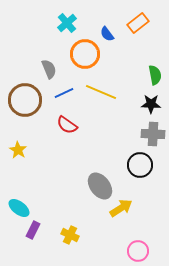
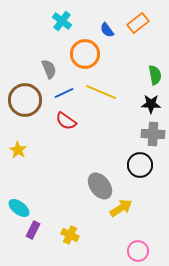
cyan cross: moved 5 px left, 2 px up; rotated 12 degrees counterclockwise
blue semicircle: moved 4 px up
red semicircle: moved 1 px left, 4 px up
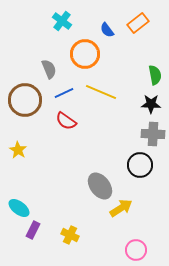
pink circle: moved 2 px left, 1 px up
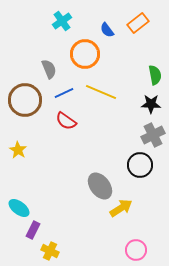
cyan cross: rotated 18 degrees clockwise
gray cross: moved 1 px down; rotated 30 degrees counterclockwise
yellow cross: moved 20 px left, 16 px down
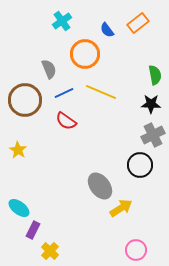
yellow cross: rotated 18 degrees clockwise
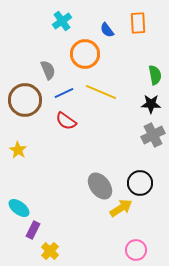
orange rectangle: rotated 55 degrees counterclockwise
gray semicircle: moved 1 px left, 1 px down
black circle: moved 18 px down
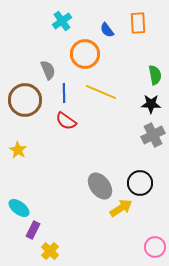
blue line: rotated 66 degrees counterclockwise
pink circle: moved 19 px right, 3 px up
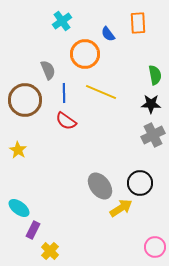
blue semicircle: moved 1 px right, 4 px down
